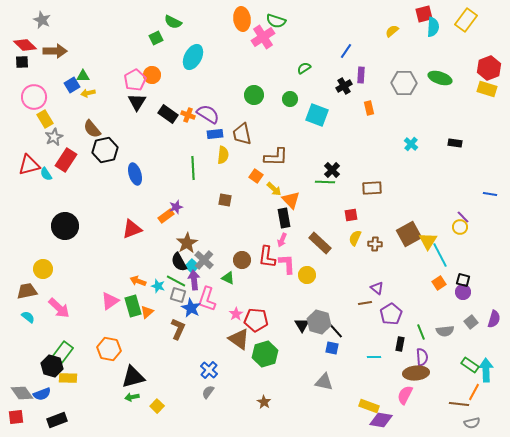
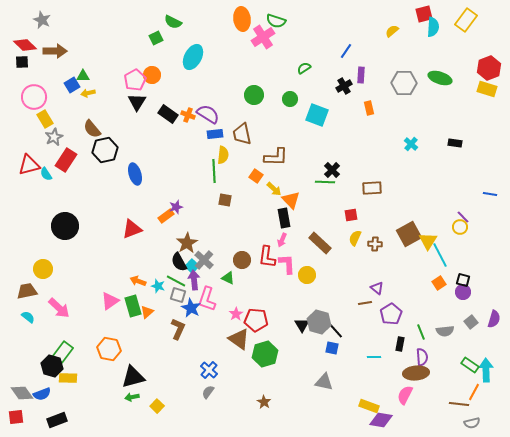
green line at (193, 168): moved 21 px right, 3 px down
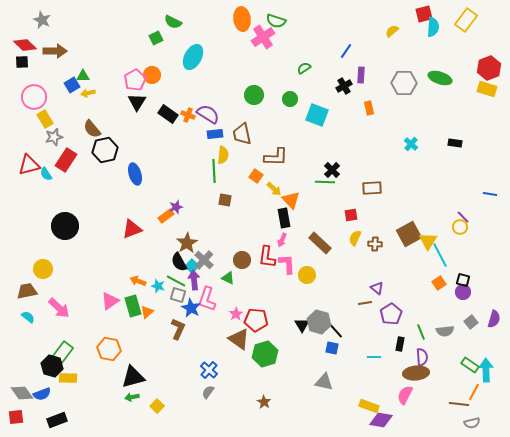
gray star at (54, 137): rotated 12 degrees clockwise
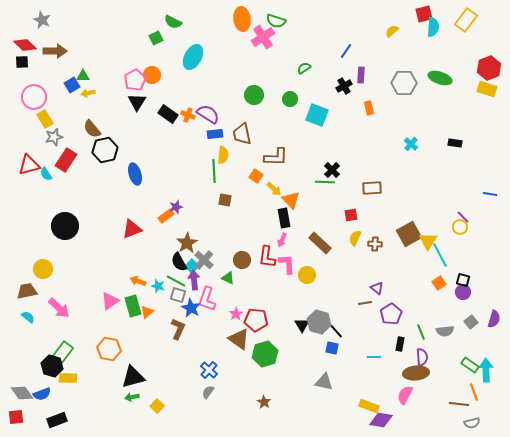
orange line at (474, 392): rotated 48 degrees counterclockwise
